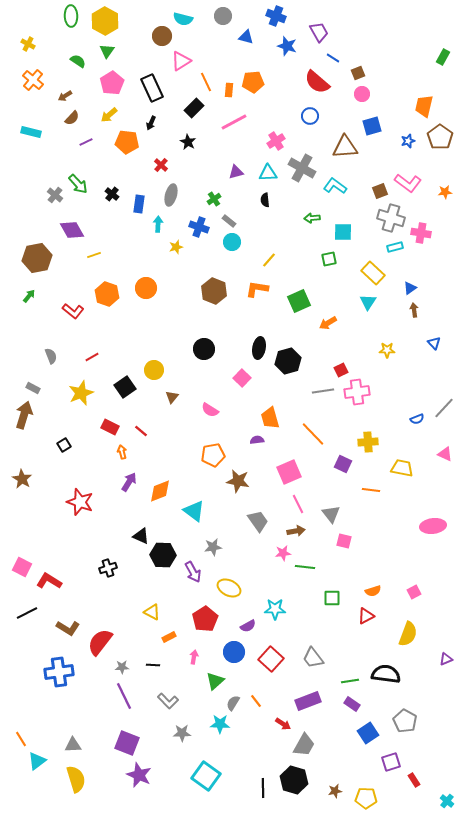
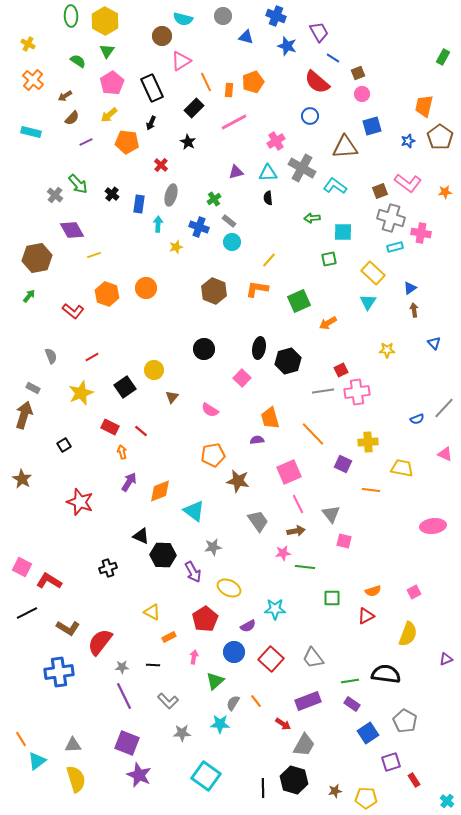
orange pentagon at (253, 82): rotated 15 degrees counterclockwise
black semicircle at (265, 200): moved 3 px right, 2 px up
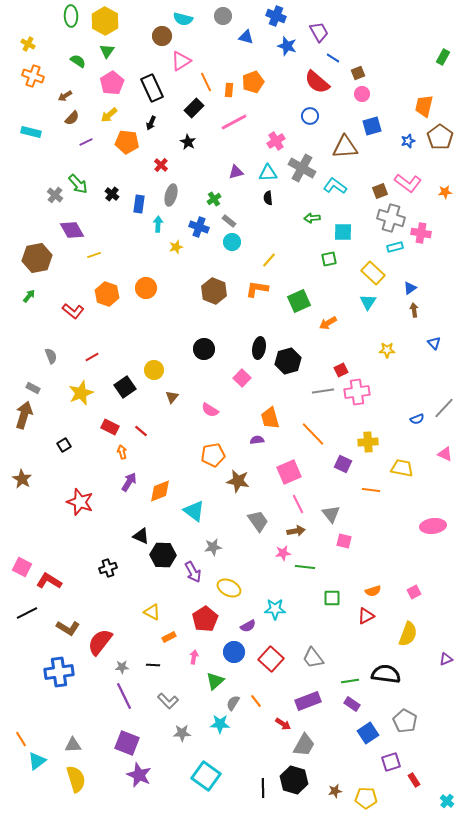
orange cross at (33, 80): moved 4 px up; rotated 20 degrees counterclockwise
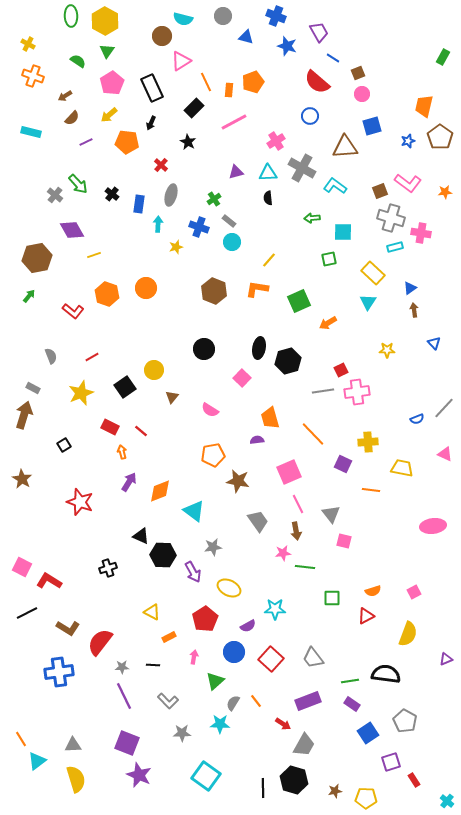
brown arrow at (296, 531): rotated 90 degrees clockwise
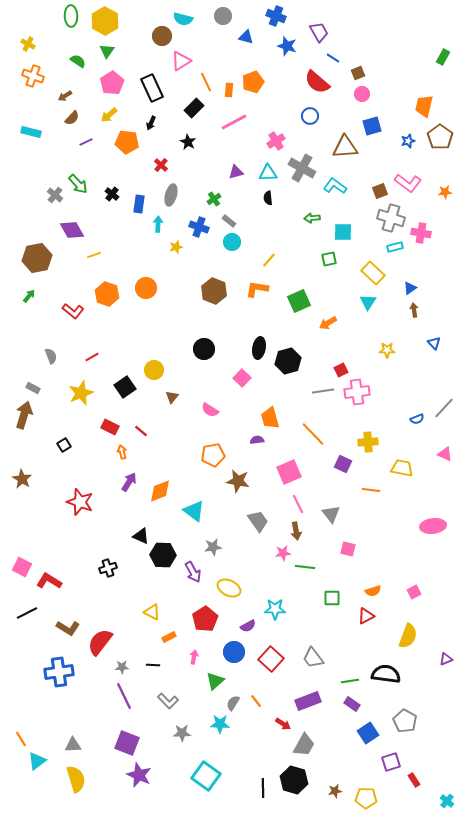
pink square at (344, 541): moved 4 px right, 8 px down
yellow semicircle at (408, 634): moved 2 px down
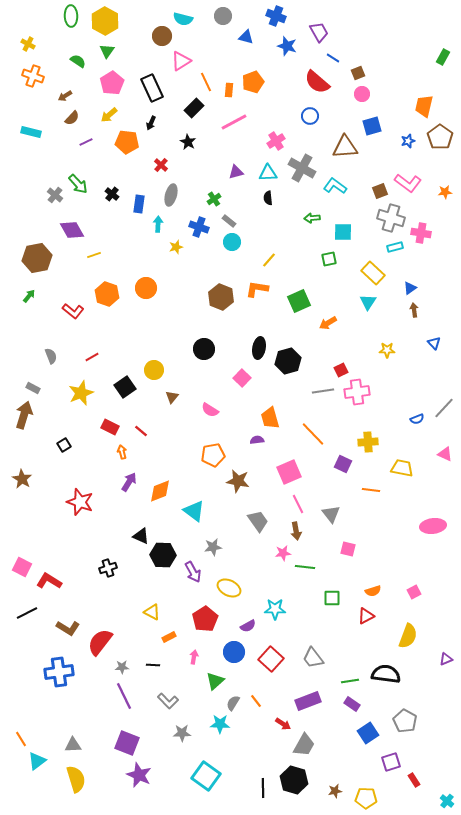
brown hexagon at (214, 291): moved 7 px right, 6 px down
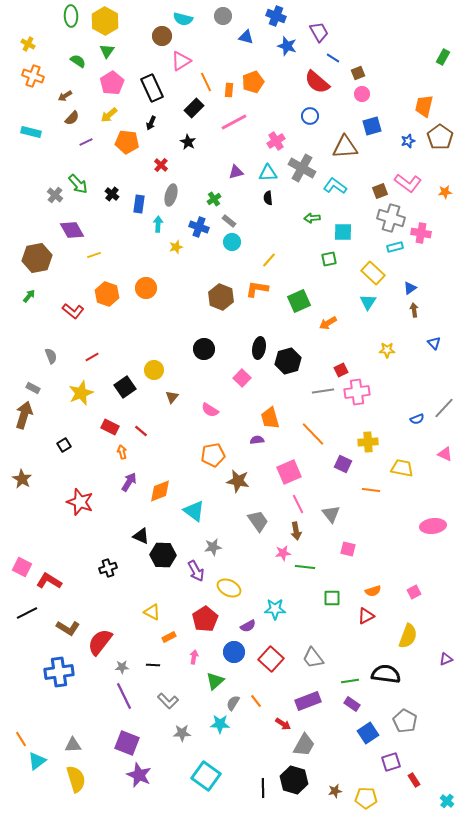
purple arrow at (193, 572): moved 3 px right, 1 px up
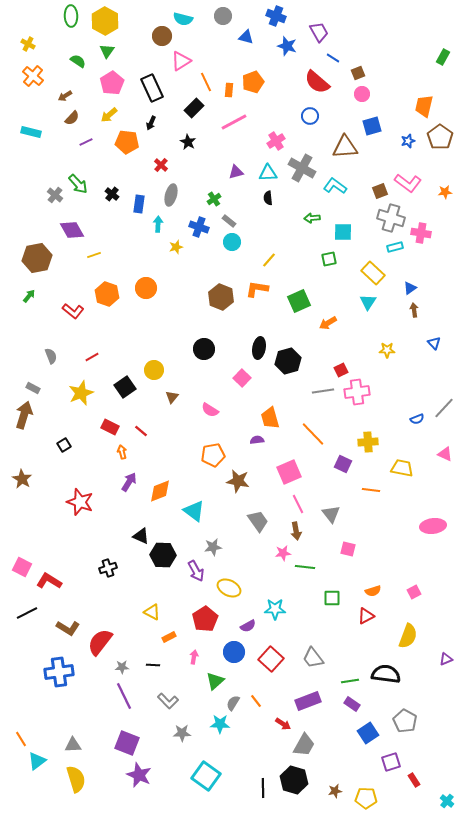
orange cross at (33, 76): rotated 20 degrees clockwise
